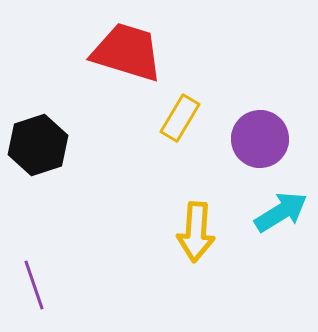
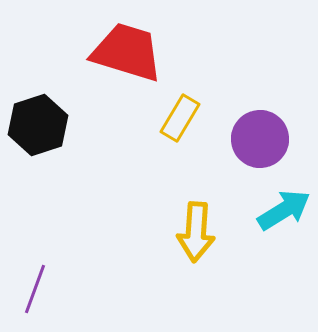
black hexagon: moved 20 px up
cyan arrow: moved 3 px right, 2 px up
purple line: moved 1 px right, 4 px down; rotated 39 degrees clockwise
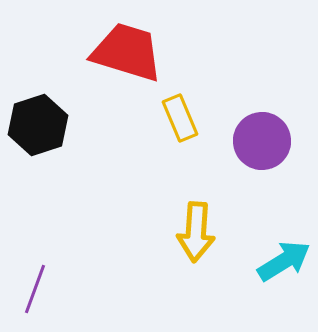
yellow rectangle: rotated 54 degrees counterclockwise
purple circle: moved 2 px right, 2 px down
cyan arrow: moved 51 px down
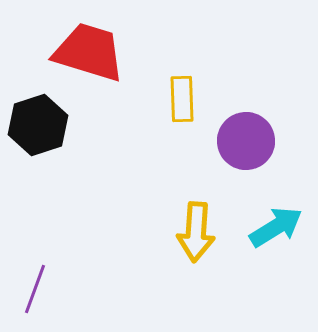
red trapezoid: moved 38 px left
yellow rectangle: moved 2 px right, 19 px up; rotated 21 degrees clockwise
purple circle: moved 16 px left
cyan arrow: moved 8 px left, 34 px up
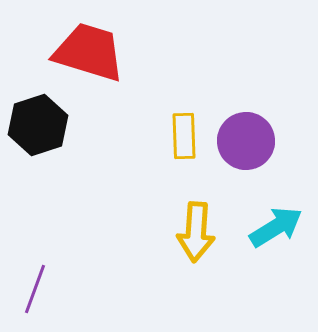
yellow rectangle: moved 2 px right, 37 px down
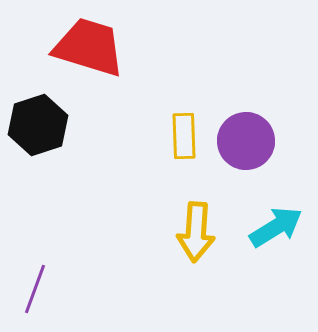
red trapezoid: moved 5 px up
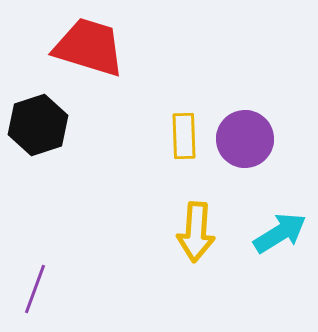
purple circle: moved 1 px left, 2 px up
cyan arrow: moved 4 px right, 6 px down
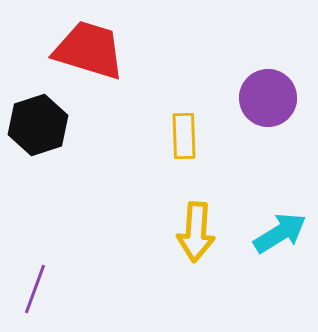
red trapezoid: moved 3 px down
purple circle: moved 23 px right, 41 px up
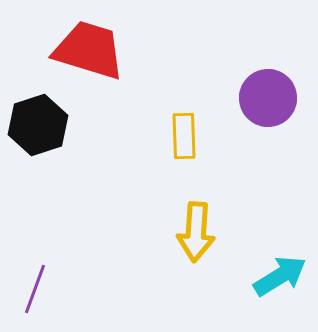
cyan arrow: moved 43 px down
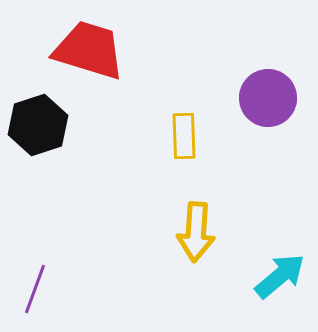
cyan arrow: rotated 8 degrees counterclockwise
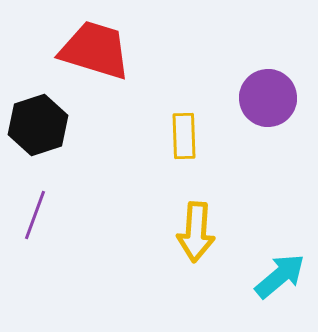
red trapezoid: moved 6 px right
purple line: moved 74 px up
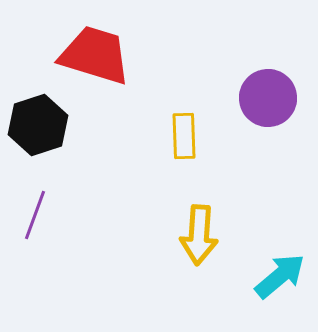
red trapezoid: moved 5 px down
yellow arrow: moved 3 px right, 3 px down
